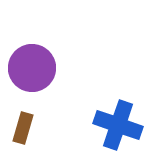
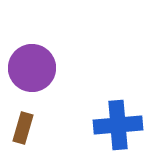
blue cross: rotated 24 degrees counterclockwise
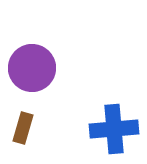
blue cross: moved 4 px left, 4 px down
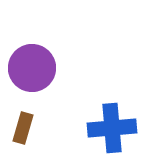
blue cross: moved 2 px left, 1 px up
